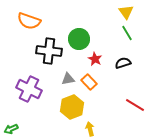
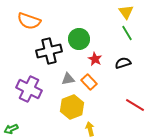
black cross: rotated 20 degrees counterclockwise
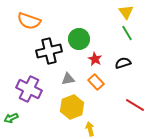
orange rectangle: moved 7 px right
green arrow: moved 11 px up
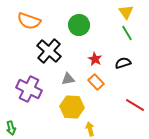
green circle: moved 14 px up
black cross: rotated 35 degrees counterclockwise
yellow hexagon: rotated 25 degrees clockwise
green arrow: moved 10 px down; rotated 80 degrees counterclockwise
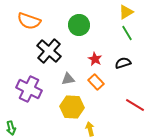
yellow triangle: rotated 35 degrees clockwise
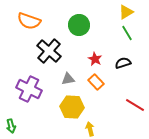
green arrow: moved 2 px up
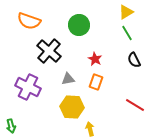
black semicircle: moved 11 px right, 3 px up; rotated 98 degrees counterclockwise
orange rectangle: rotated 63 degrees clockwise
purple cross: moved 1 px left, 2 px up
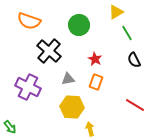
yellow triangle: moved 10 px left
green arrow: moved 1 px left, 1 px down; rotated 24 degrees counterclockwise
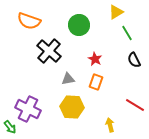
purple cross: moved 22 px down
yellow arrow: moved 20 px right, 4 px up
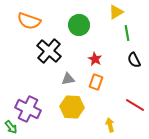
green line: rotated 21 degrees clockwise
green arrow: moved 1 px right
